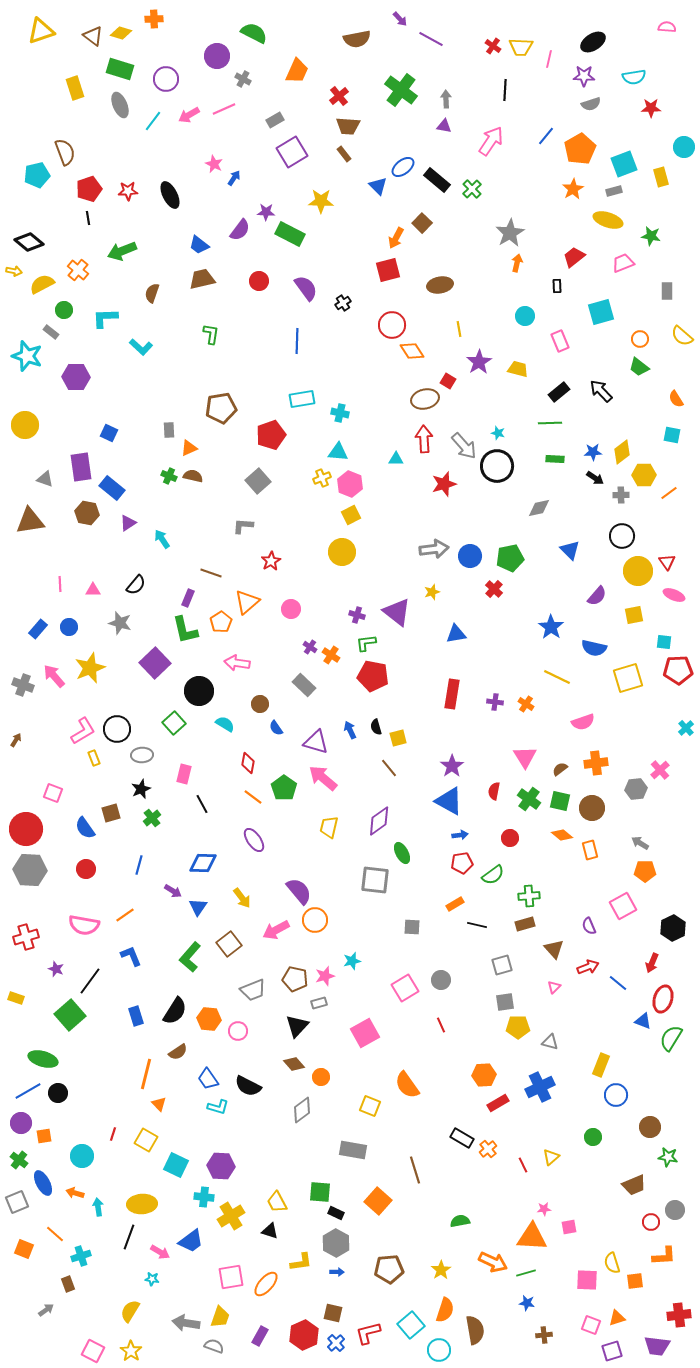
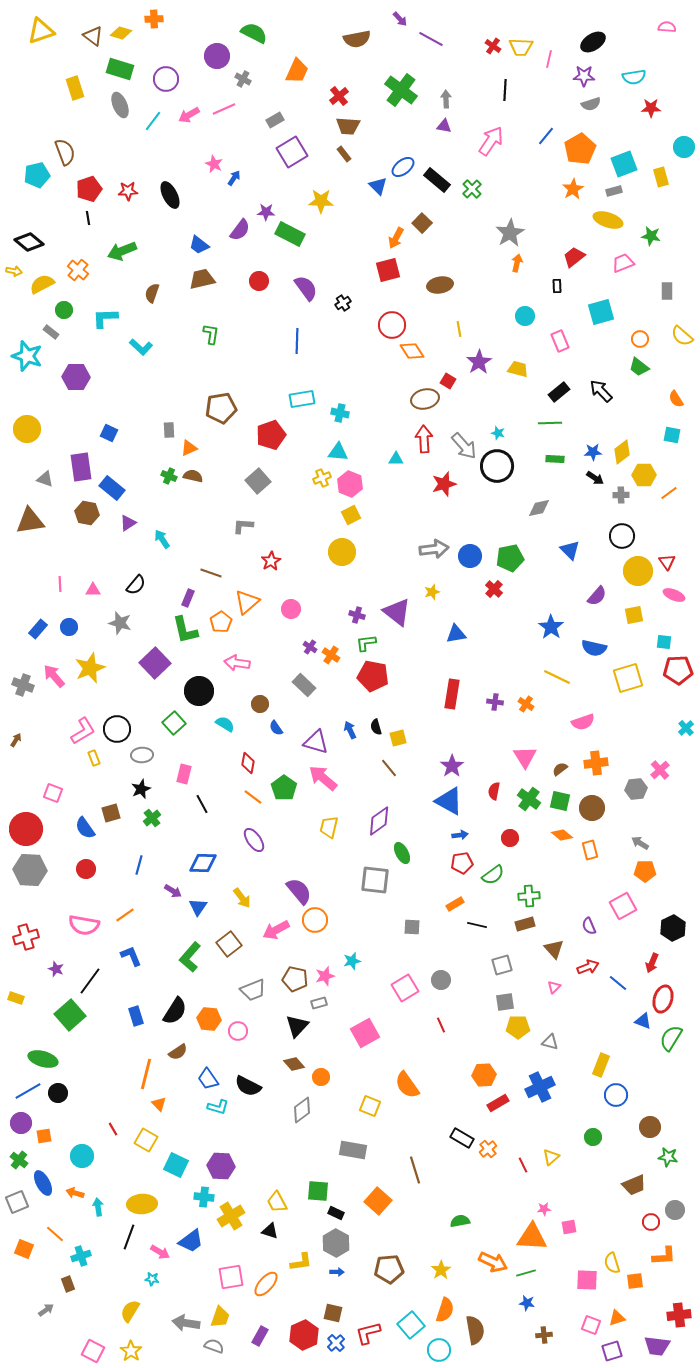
yellow circle at (25, 425): moved 2 px right, 4 px down
red line at (113, 1134): moved 5 px up; rotated 48 degrees counterclockwise
green square at (320, 1192): moved 2 px left, 1 px up
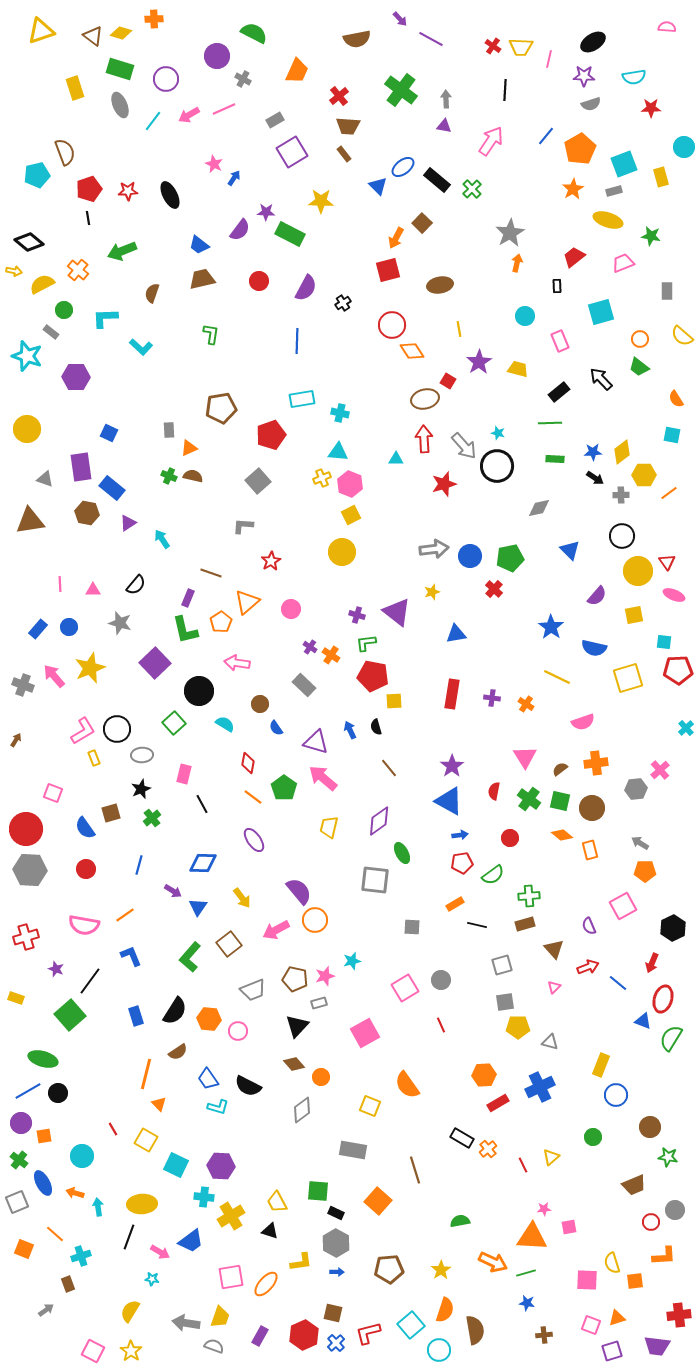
purple semicircle at (306, 288): rotated 64 degrees clockwise
black arrow at (601, 391): moved 12 px up
purple cross at (495, 702): moved 3 px left, 4 px up
yellow square at (398, 738): moved 4 px left, 37 px up; rotated 12 degrees clockwise
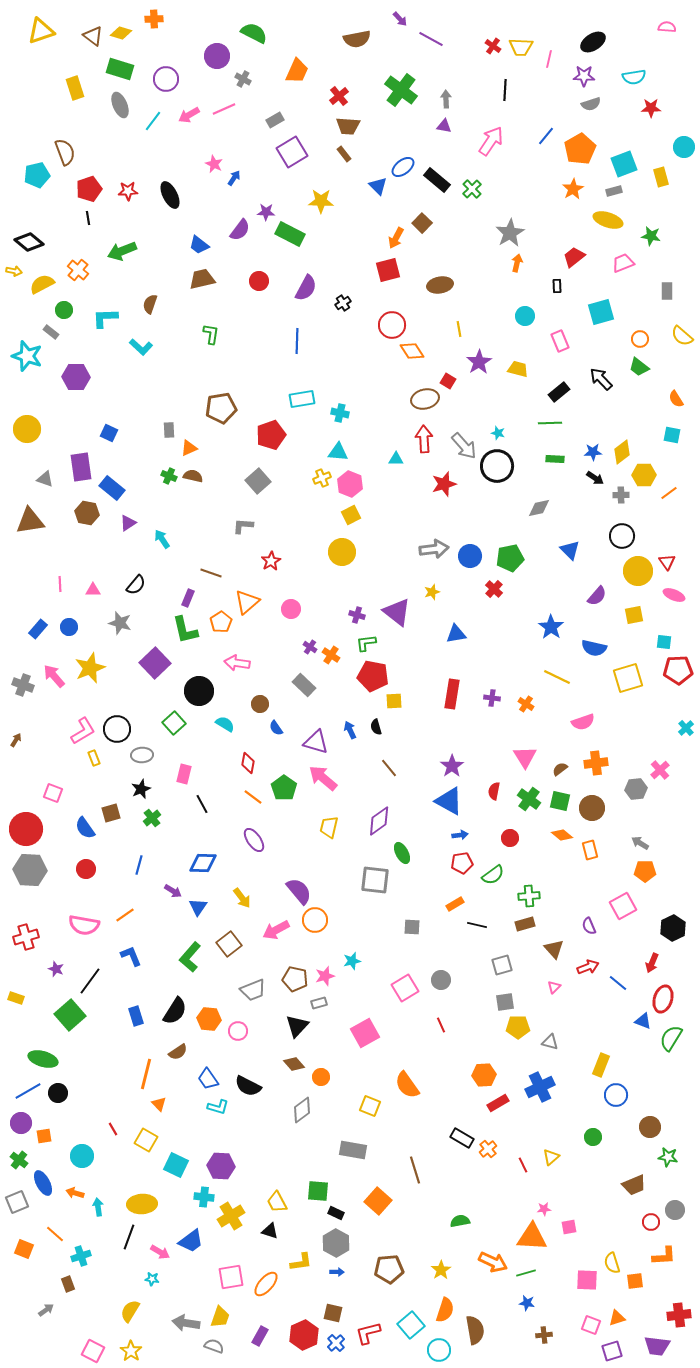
brown semicircle at (152, 293): moved 2 px left, 11 px down
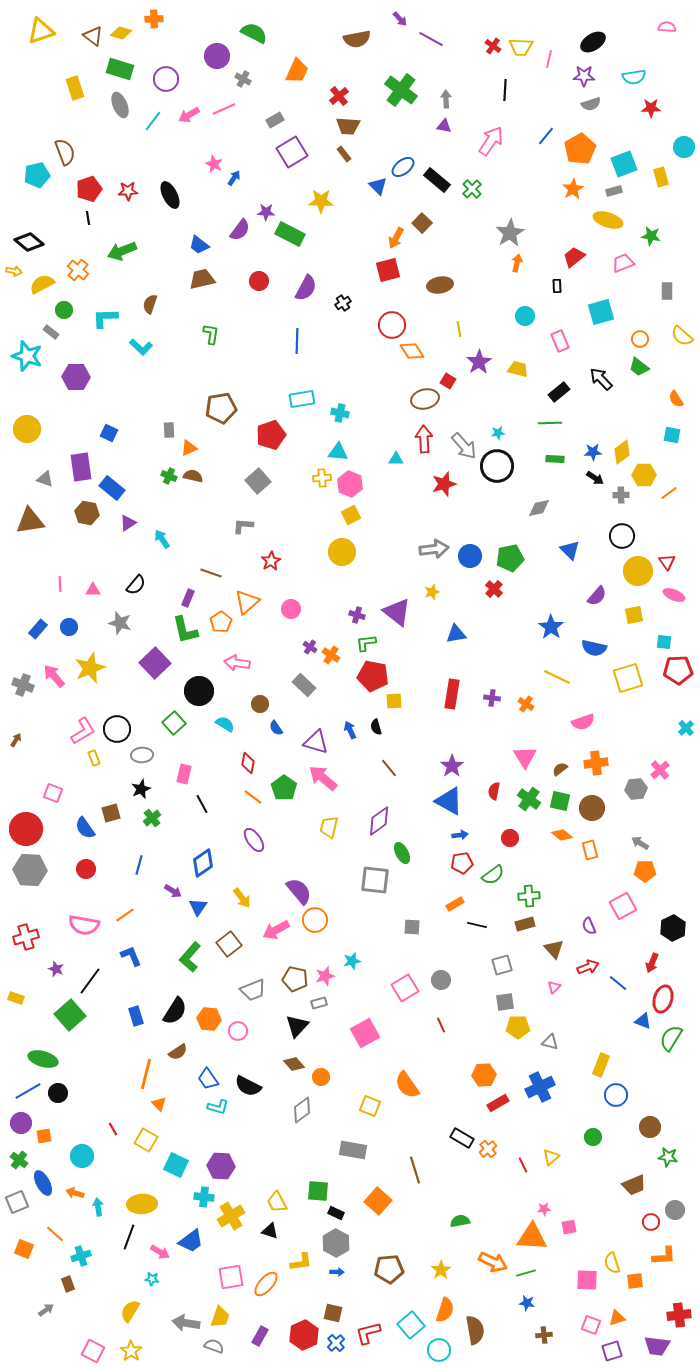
cyan star at (498, 433): rotated 24 degrees counterclockwise
yellow cross at (322, 478): rotated 18 degrees clockwise
blue diamond at (203, 863): rotated 36 degrees counterclockwise
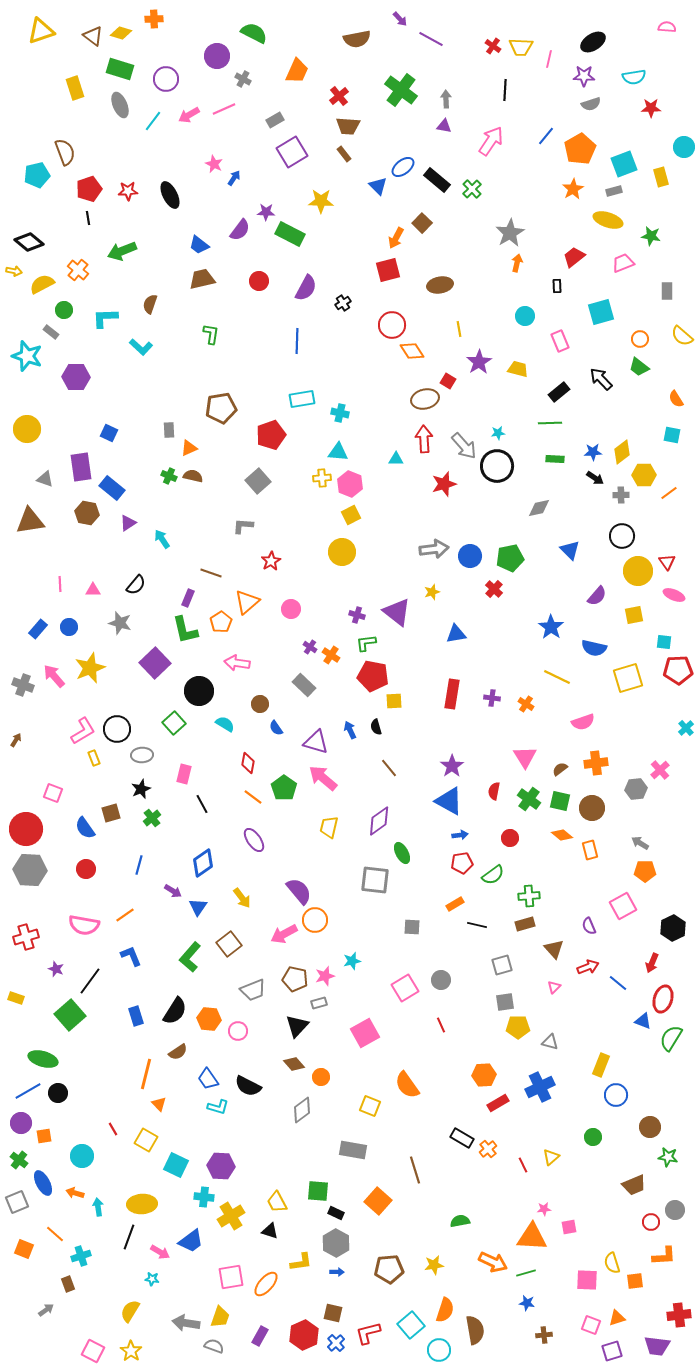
pink arrow at (276, 930): moved 8 px right, 4 px down
yellow star at (441, 1270): moved 7 px left, 5 px up; rotated 24 degrees clockwise
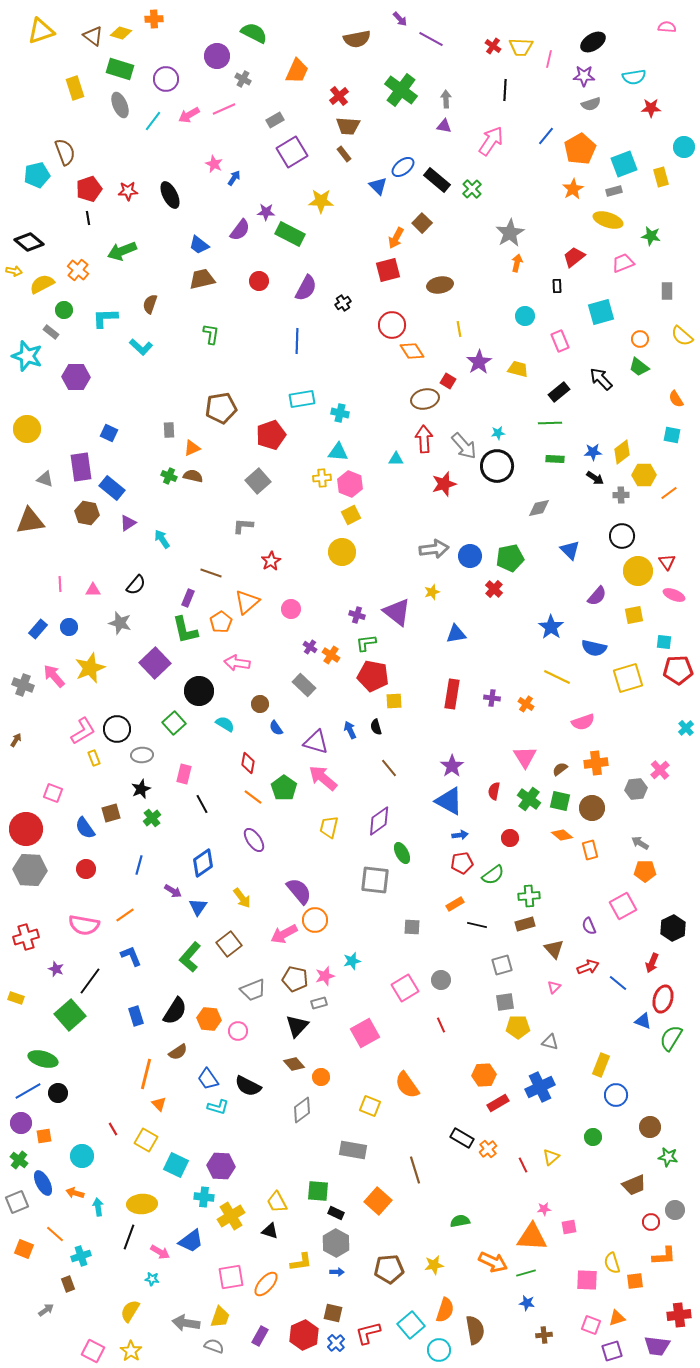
orange triangle at (189, 448): moved 3 px right
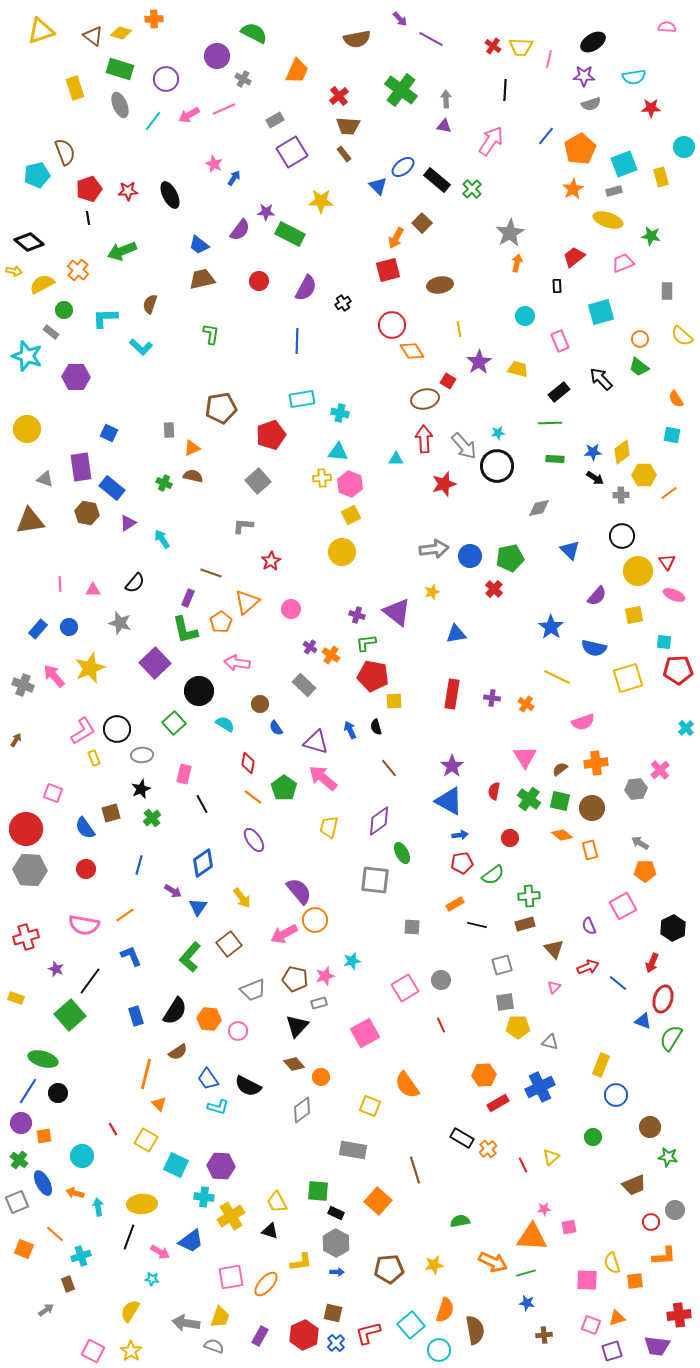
green cross at (169, 476): moved 5 px left, 7 px down
black semicircle at (136, 585): moved 1 px left, 2 px up
blue line at (28, 1091): rotated 28 degrees counterclockwise
